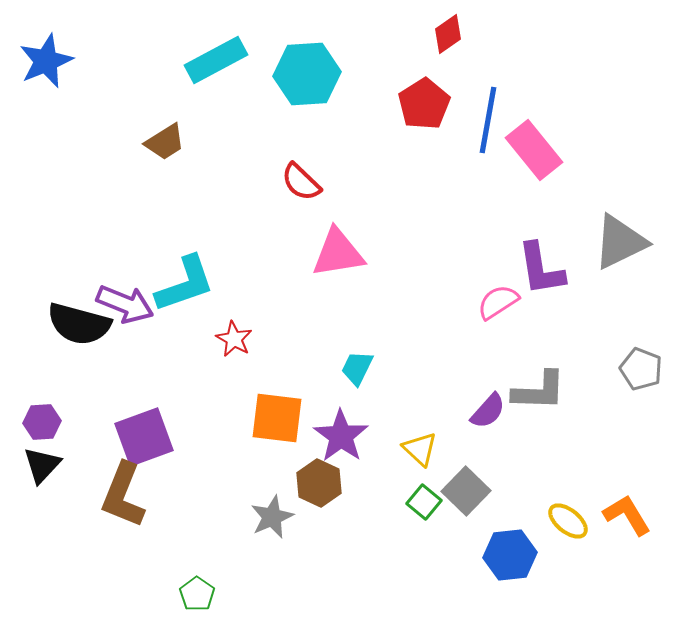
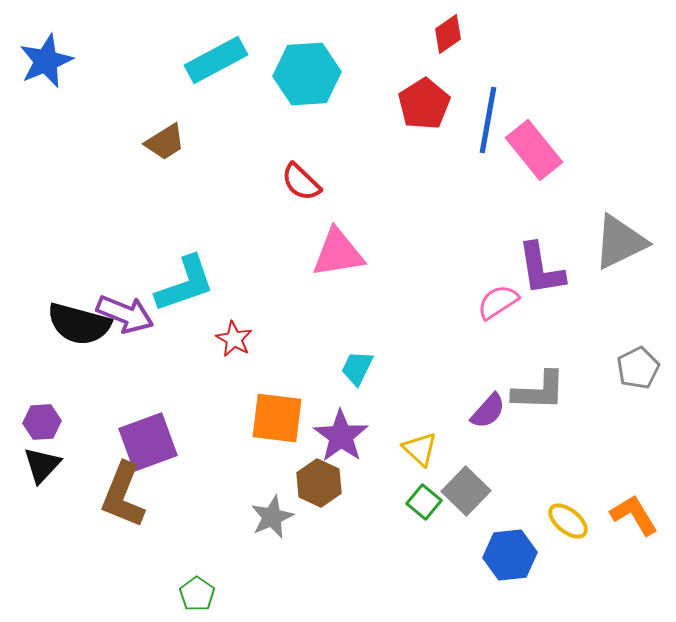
purple arrow: moved 10 px down
gray pentagon: moved 3 px left, 1 px up; rotated 24 degrees clockwise
purple square: moved 4 px right, 5 px down
orange L-shape: moved 7 px right
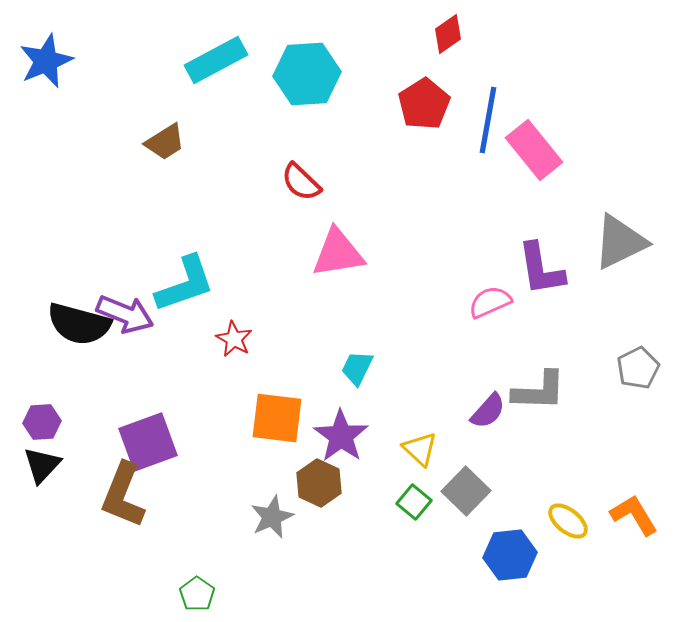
pink semicircle: moved 8 px left; rotated 9 degrees clockwise
green square: moved 10 px left
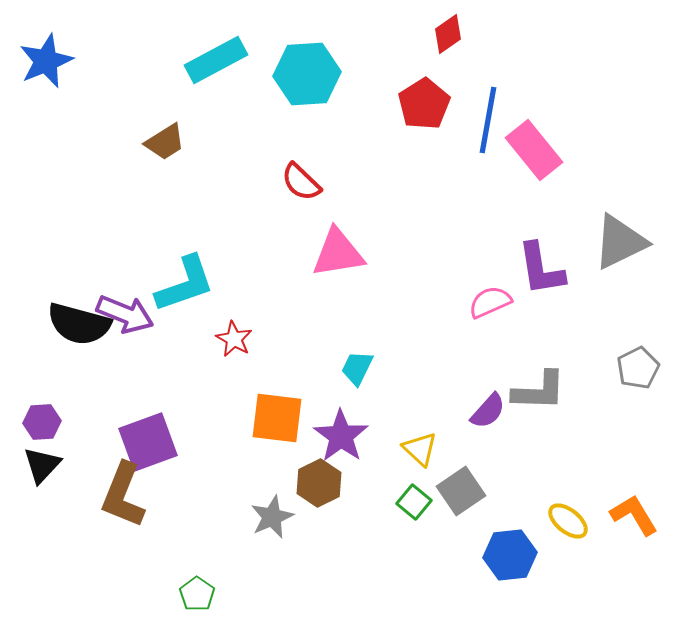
brown hexagon: rotated 9 degrees clockwise
gray square: moved 5 px left; rotated 12 degrees clockwise
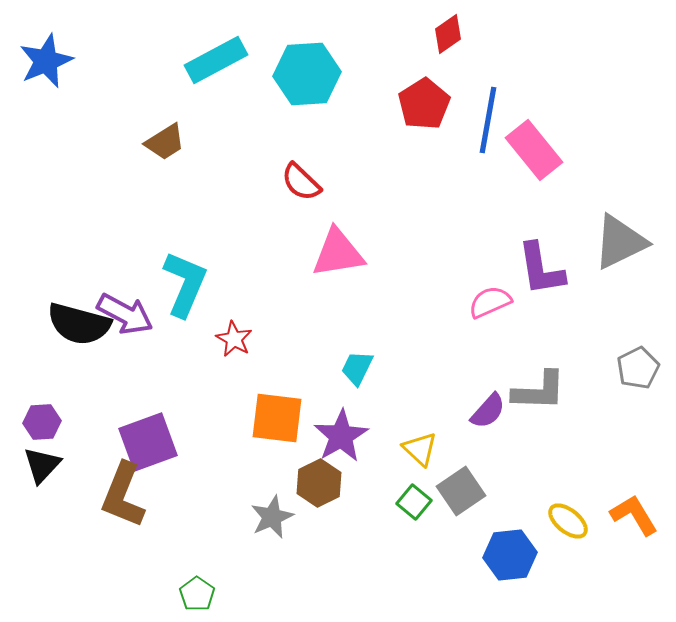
cyan L-shape: rotated 48 degrees counterclockwise
purple arrow: rotated 6 degrees clockwise
purple star: rotated 6 degrees clockwise
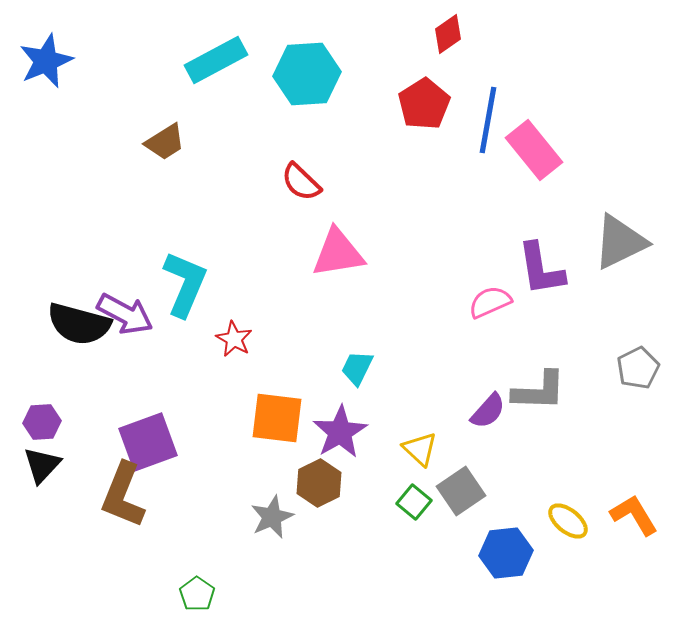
purple star: moved 1 px left, 4 px up
blue hexagon: moved 4 px left, 2 px up
